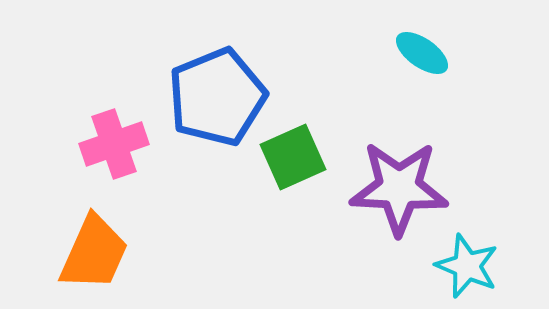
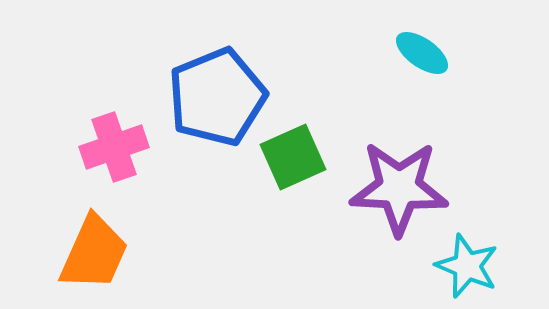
pink cross: moved 3 px down
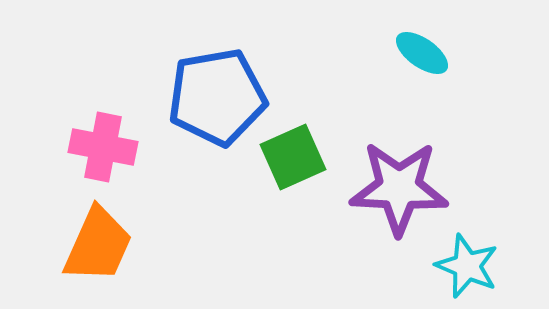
blue pentagon: rotated 12 degrees clockwise
pink cross: moved 11 px left; rotated 30 degrees clockwise
orange trapezoid: moved 4 px right, 8 px up
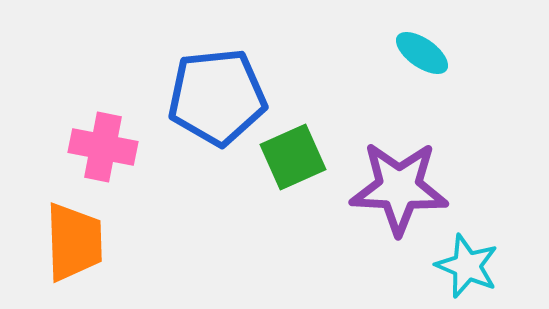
blue pentagon: rotated 4 degrees clockwise
orange trapezoid: moved 24 px left, 3 px up; rotated 26 degrees counterclockwise
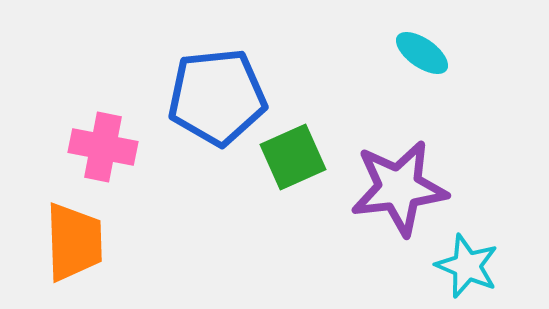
purple star: rotated 10 degrees counterclockwise
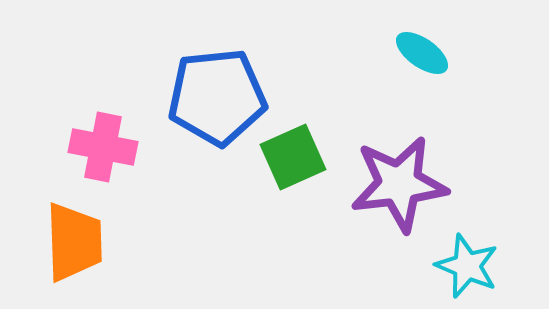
purple star: moved 4 px up
